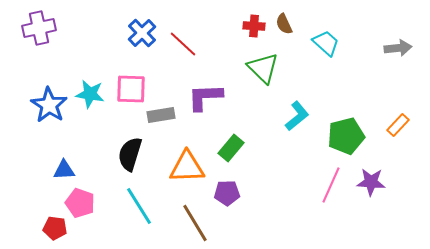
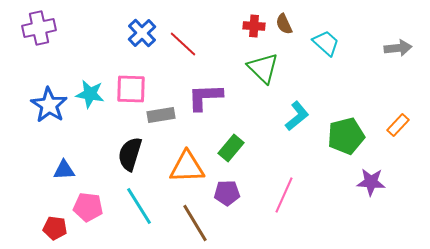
pink line: moved 47 px left, 10 px down
pink pentagon: moved 8 px right, 4 px down; rotated 12 degrees counterclockwise
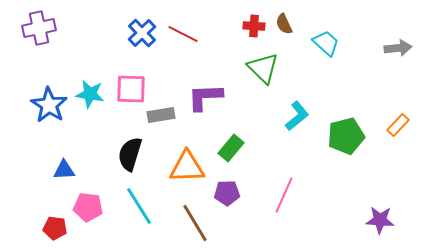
red line: moved 10 px up; rotated 16 degrees counterclockwise
purple star: moved 9 px right, 38 px down
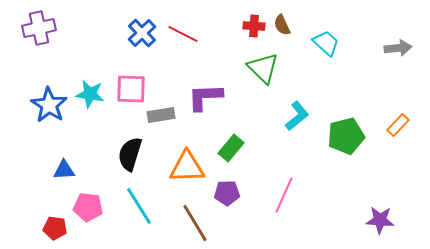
brown semicircle: moved 2 px left, 1 px down
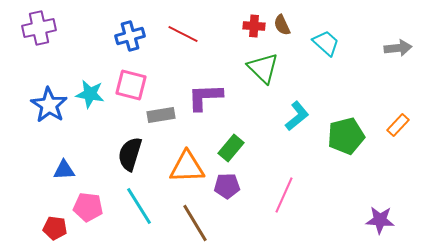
blue cross: moved 12 px left, 3 px down; rotated 28 degrees clockwise
pink square: moved 4 px up; rotated 12 degrees clockwise
purple pentagon: moved 7 px up
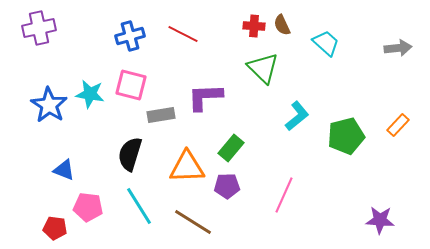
blue triangle: rotated 25 degrees clockwise
brown line: moved 2 px left, 1 px up; rotated 27 degrees counterclockwise
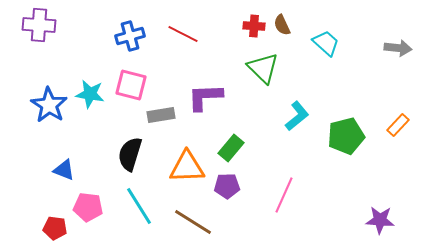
purple cross: moved 3 px up; rotated 16 degrees clockwise
gray arrow: rotated 12 degrees clockwise
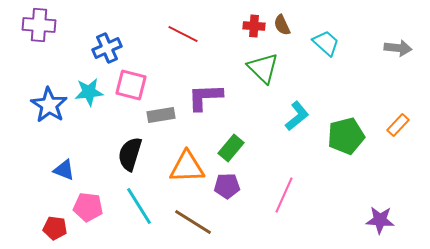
blue cross: moved 23 px left, 12 px down; rotated 8 degrees counterclockwise
cyan star: moved 1 px left, 2 px up; rotated 16 degrees counterclockwise
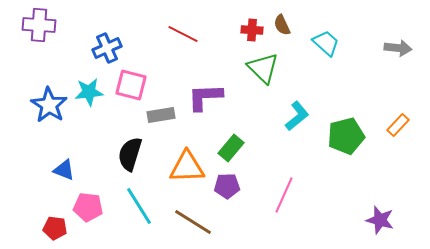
red cross: moved 2 px left, 4 px down
purple star: rotated 12 degrees clockwise
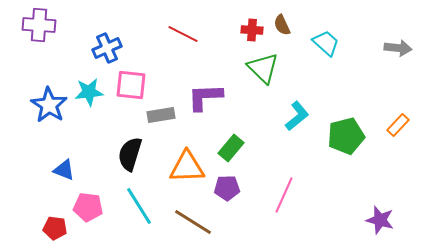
pink square: rotated 8 degrees counterclockwise
purple pentagon: moved 2 px down
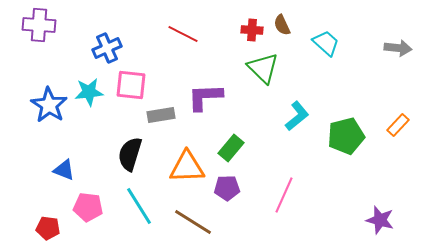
red pentagon: moved 7 px left
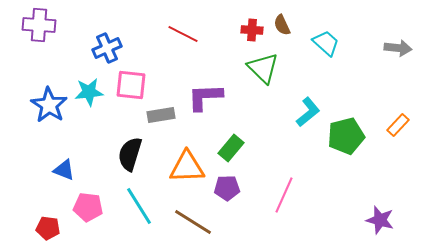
cyan L-shape: moved 11 px right, 4 px up
